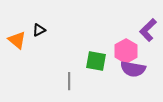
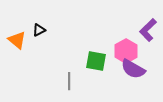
purple semicircle: rotated 20 degrees clockwise
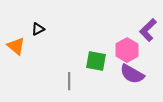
black triangle: moved 1 px left, 1 px up
orange triangle: moved 1 px left, 6 px down
pink hexagon: moved 1 px right, 1 px up
purple semicircle: moved 1 px left, 5 px down
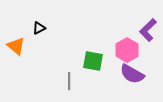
black triangle: moved 1 px right, 1 px up
green square: moved 3 px left
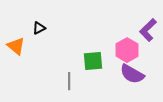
green square: rotated 15 degrees counterclockwise
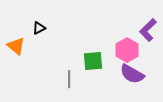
gray line: moved 2 px up
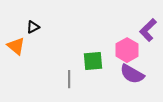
black triangle: moved 6 px left, 1 px up
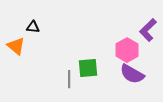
black triangle: rotated 32 degrees clockwise
green square: moved 5 px left, 7 px down
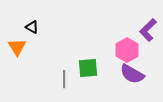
black triangle: moved 1 px left; rotated 24 degrees clockwise
orange triangle: moved 1 px right, 1 px down; rotated 18 degrees clockwise
gray line: moved 5 px left
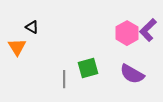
pink hexagon: moved 17 px up
green square: rotated 10 degrees counterclockwise
